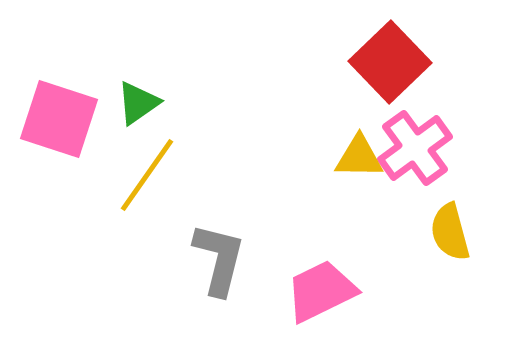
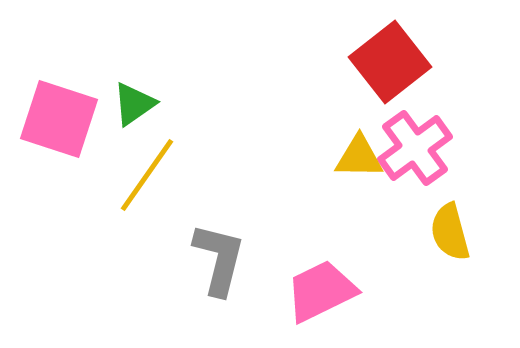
red square: rotated 6 degrees clockwise
green triangle: moved 4 px left, 1 px down
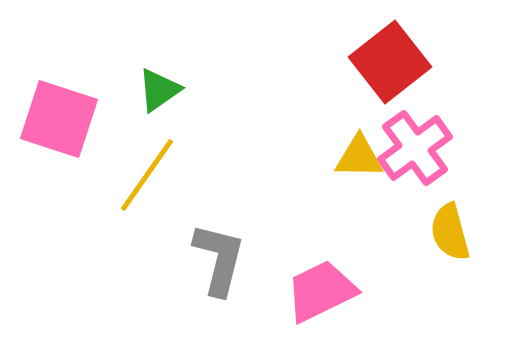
green triangle: moved 25 px right, 14 px up
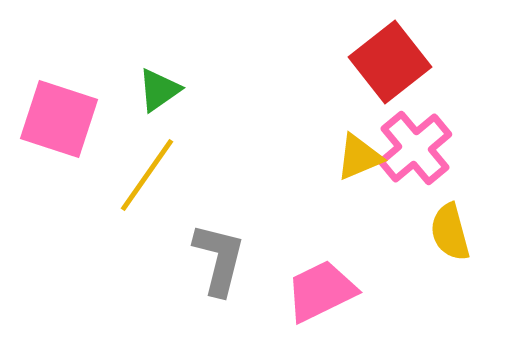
pink cross: rotated 4 degrees counterclockwise
yellow triangle: rotated 24 degrees counterclockwise
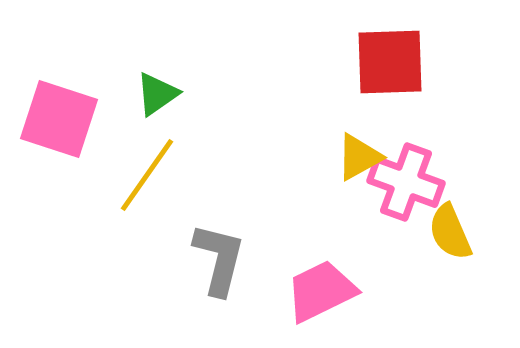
red square: rotated 36 degrees clockwise
green triangle: moved 2 px left, 4 px down
pink cross: moved 9 px left, 34 px down; rotated 30 degrees counterclockwise
yellow triangle: rotated 6 degrees counterclockwise
yellow semicircle: rotated 8 degrees counterclockwise
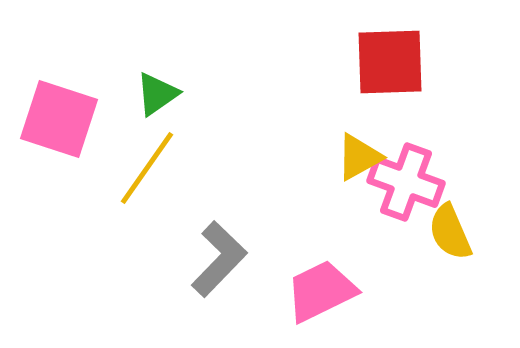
yellow line: moved 7 px up
gray L-shape: rotated 30 degrees clockwise
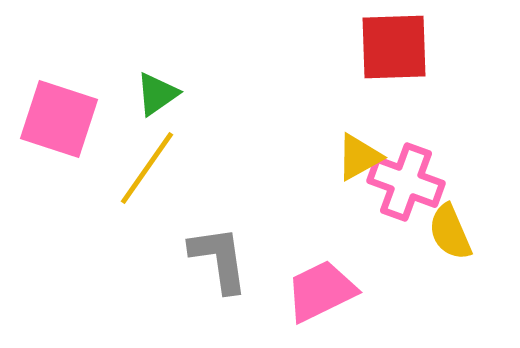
red square: moved 4 px right, 15 px up
gray L-shape: rotated 52 degrees counterclockwise
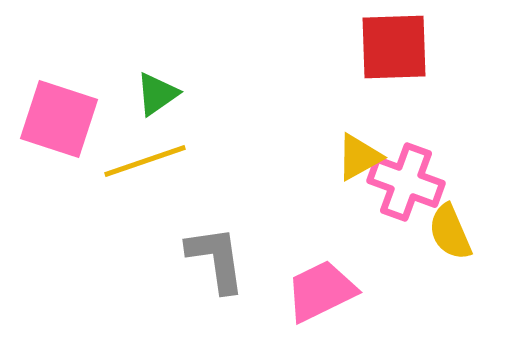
yellow line: moved 2 px left, 7 px up; rotated 36 degrees clockwise
gray L-shape: moved 3 px left
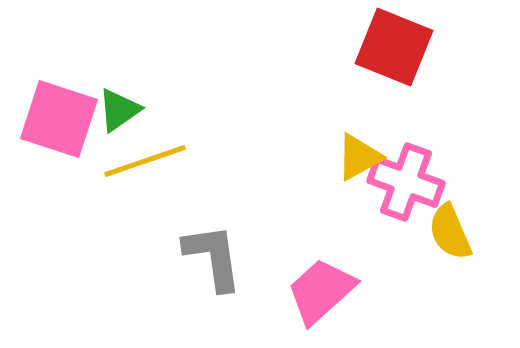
red square: rotated 24 degrees clockwise
green triangle: moved 38 px left, 16 px down
gray L-shape: moved 3 px left, 2 px up
pink trapezoid: rotated 16 degrees counterclockwise
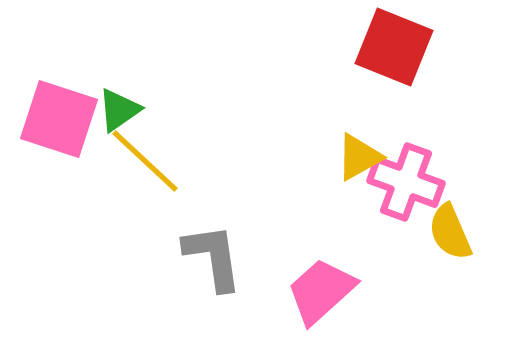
yellow line: rotated 62 degrees clockwise
